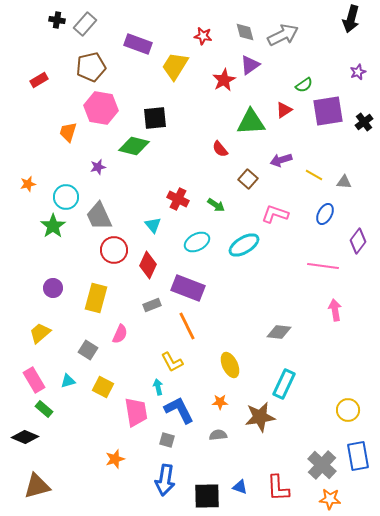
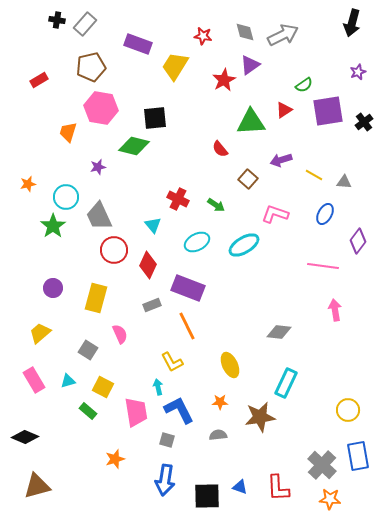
black arrow at (351, 19): moved 1 px right, 4 px down
pink semicircle at (120, 334): rotated 48 degrees counterclockwise
cyan rectangle at (284, 384): moved 2 px right, 1 px up
green rectangle at (44, 409): moved 44 px right, 2 px down
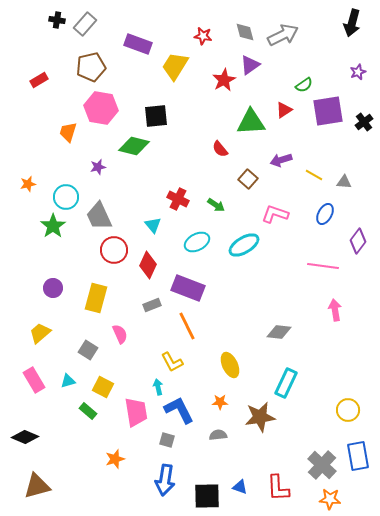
black square at (155, 118): moved 1 px right, 2 px up
